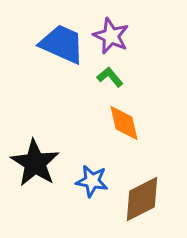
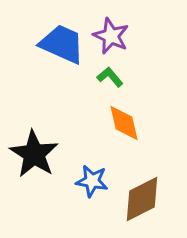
black star: moved 1 px left, 9 px up
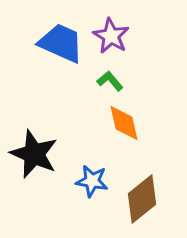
purple star: rotated 6 degrees clockwise
blue trapezoid: moved 1 px left, 1 px up
green L-shape: moved 4 px down
black star: rotated 9 degrees counterclockwise
brown diamond: rotated 12 degrees counterclockwise
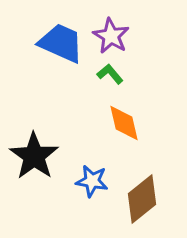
green L-shape: moved 7 px up
black star: moved 2 px down; rotated 12 degrees clockwise
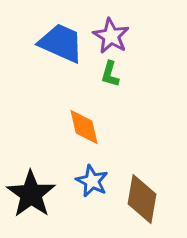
green L-shape: rotated 124 degrees counterclockwise
orange diamond: moved 40 px left, 4 px down
black star: moved 3 px left, 38 px down
blue star: rotated 16 degrees clockwise
brown diamond: rotated 42 degrees counterclockwise
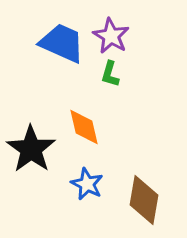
blue trapezoid: moved 1 px right
blue star: moved 5 px left, 3 px down
black star: moved 45 px up
brown diamond: moved 2 px right, 1 px down
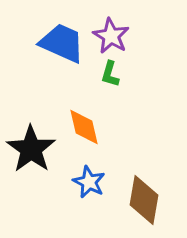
blue star: moved 2 px right, 2 px up
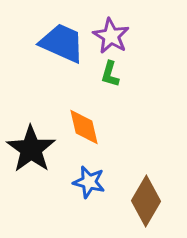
blue star: rotated 12 degrees counterclockwise
brown diamond: moved 2 px right, 1 px down; rotated 21 degrees clockwise
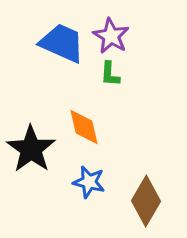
green L-shape: rotated 12 degrees counterclockwise
